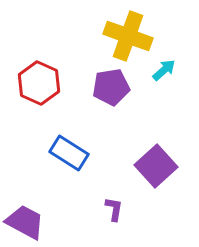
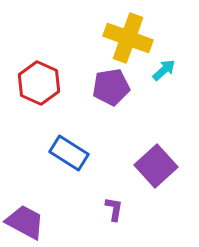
yellow cross: moved 2 px down
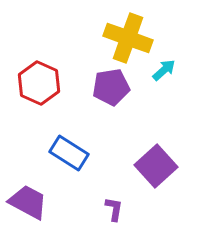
purple trapezoid: moved 3 px right, 20 px up
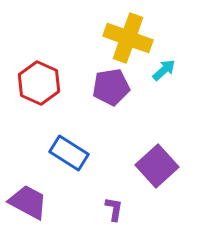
purple square: moved 1 px right
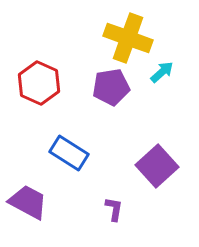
cyan arrow: moved 2 px left, 2 px down
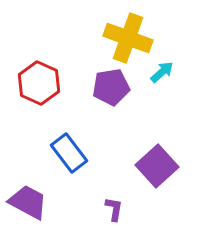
blue rectangle: rotated 21 degrees clockwise
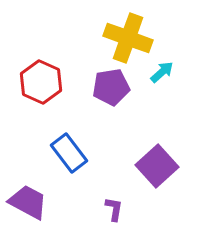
red hexagon: moved 2 px right, 1 px up
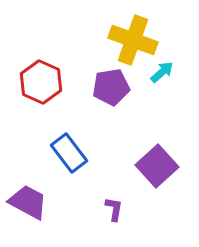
yellow cross: moved 5 px right, 2 px down
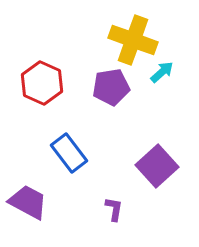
red hexagon: moved 1 px right, 1 px down
